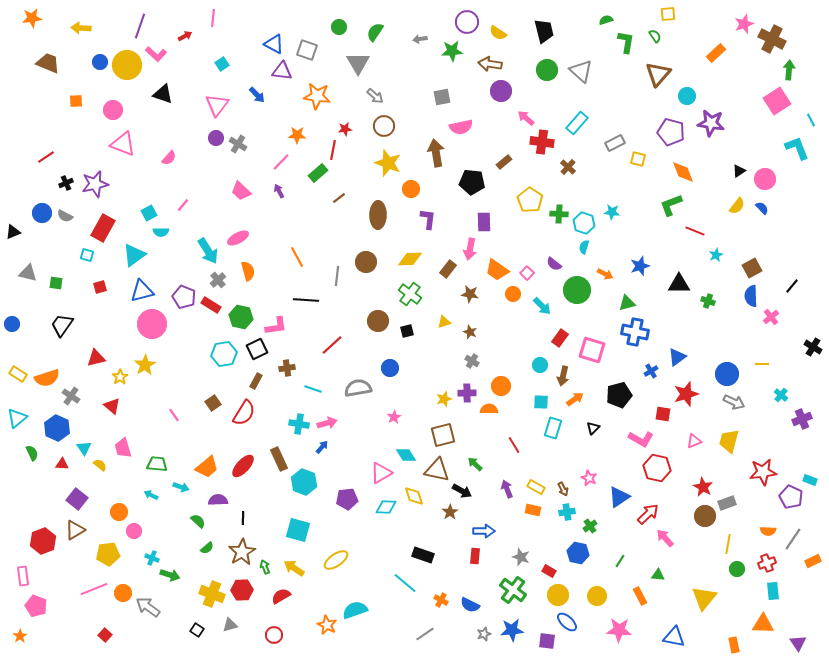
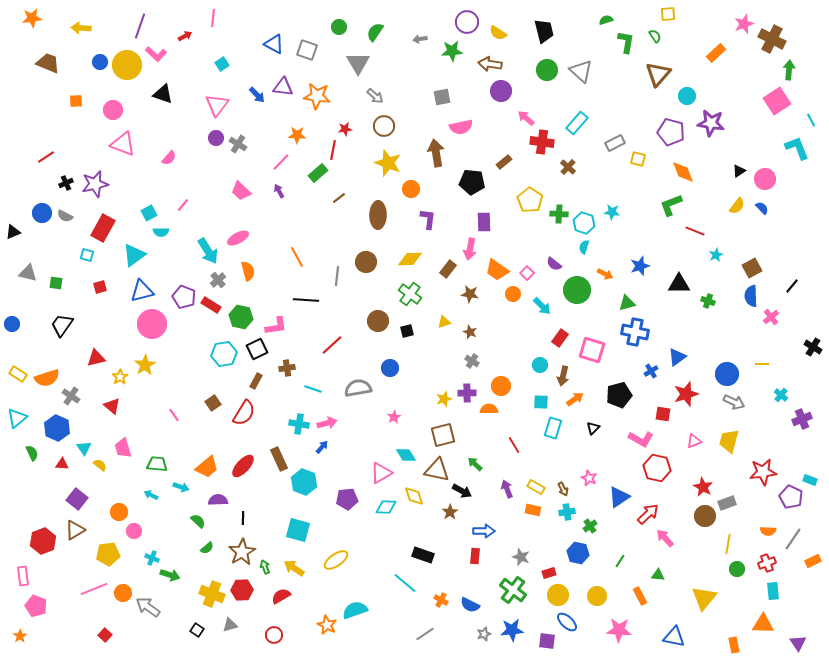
purple triangle at (282, 71): moved 1 px right, 16 px down
red rectangle at (549, 571): moved 2 px down; rotated 48 degrees counterclockwise
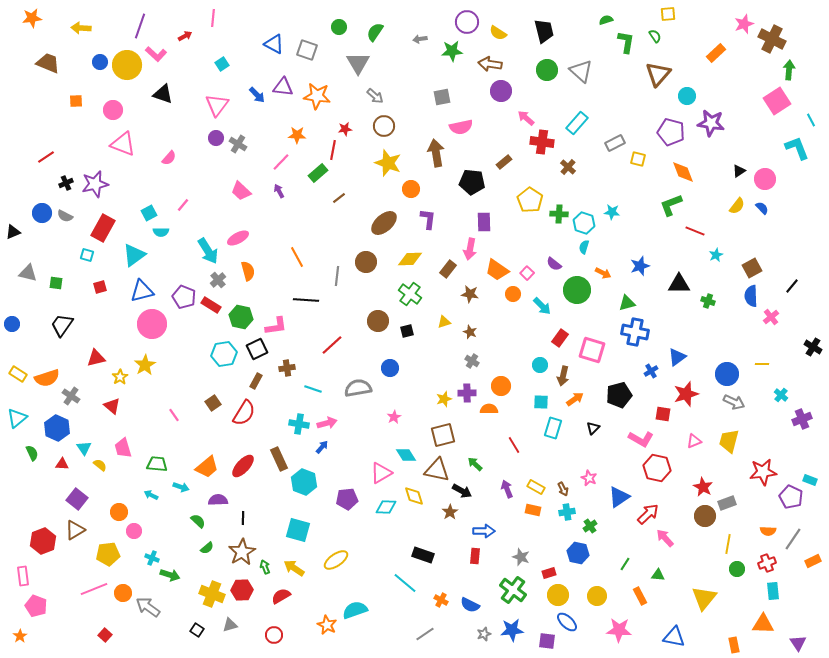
brown ellipse at (378, 215): moved 6 px right, 8 px down; rotated 48 degrees clockwise
orange arrow at (605, 274): moved 2 px left, 1 px up
green line at (620, 561): moved 5 px right, 3 px down
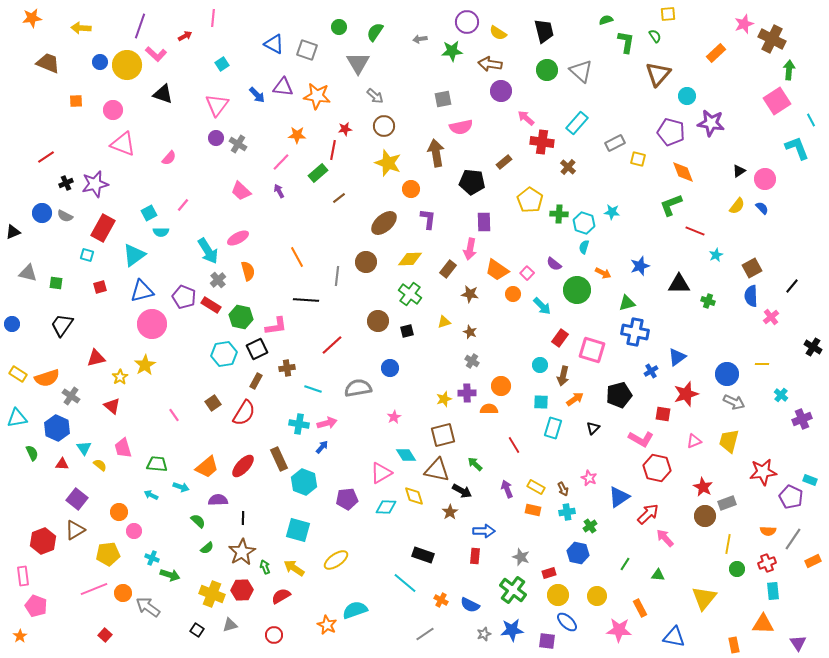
gray square at (442, 97): moved 1 px right, 2 px down
cyan triangle at (17, 418): rotated 30 degrees clockwise
orange rectangle at (640, 596): moved 12 px down
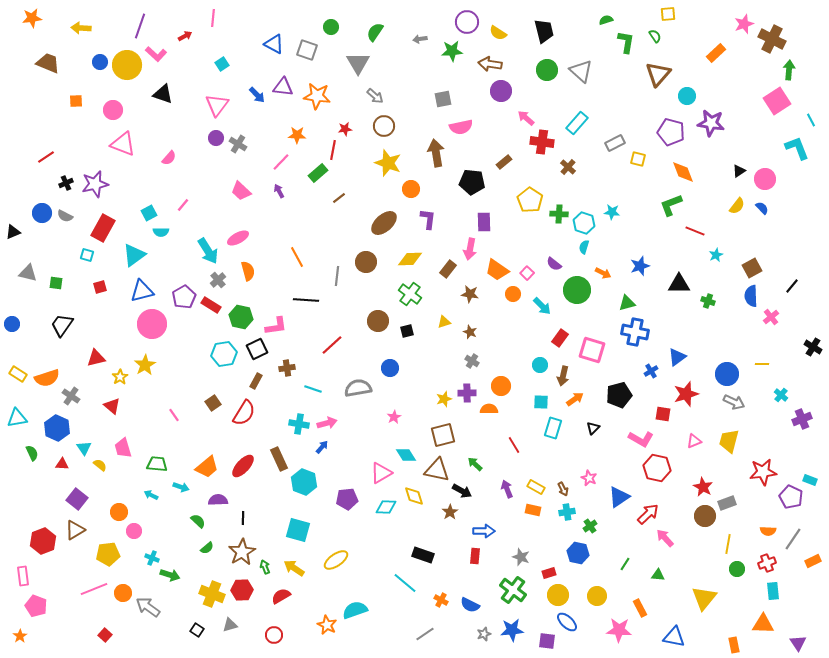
green circle at (339, 27): moved 8 px left
purple pentagon at (184, 297): rotated 20 degrees clockwise
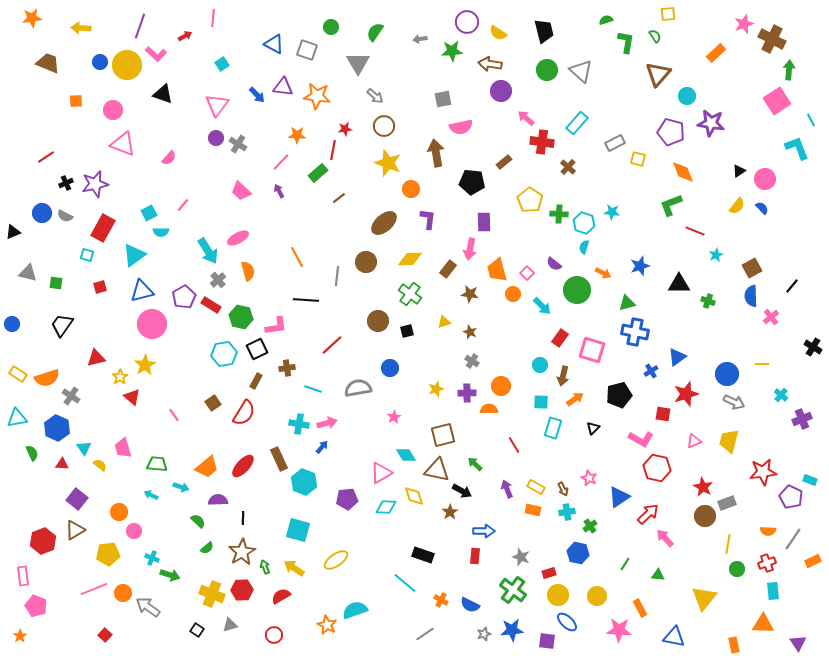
orange trapezoid at (497, 270): rotated 40 degrees clockwise
yellow star at (444, 399): moved 8 px left, 10 px up
red triangle at (112, 406): moved 20 px right, 9 px up
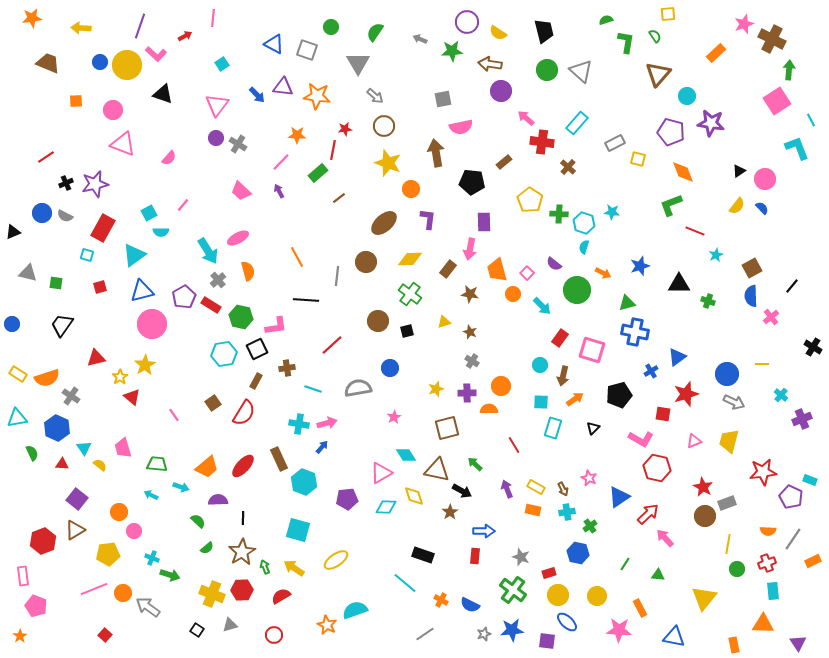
gray arrow at (420, 39): rotated 32 degrees clockwise
brown square at (443, 435): moved 4 px right, 7 px up
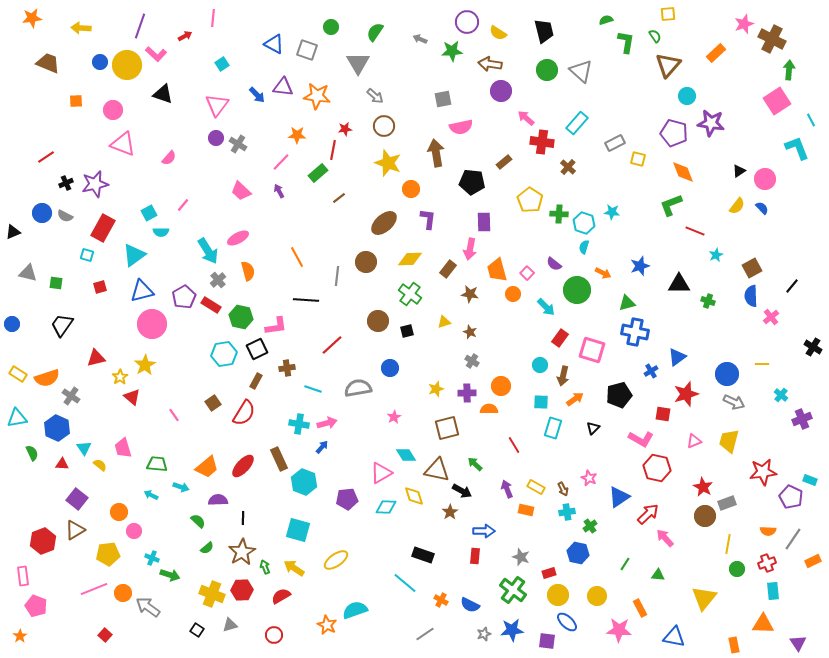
brown triangle at (658, 74): moved 10 px right, 9 px up
purple pentagon at (671, 132): moved 3 px right, 1 px down
cyan arrow at (542, 306): moved 4 px right, 1 px down
orange rectangle at (533, 510): moved 7 px left
